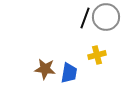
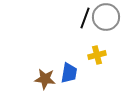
brown star: moved 10 px down
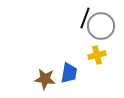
gray circle: moved 5 px left, 9 px down
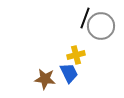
yellow cross: moved 21 px left
blue trapezoid: rotated 35 degrees counterclockwise
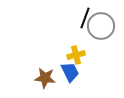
blue trapezoid: moved 1 px right, 1 px up
brown star: moved 1 px up
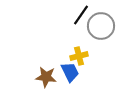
black line: moved 4 px left, 3 px up; rotated 15 degrees clockwise
yellow cross: moved 3 px right, 1 px down
brown star: moved 1 px right, 1 px up
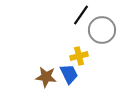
gray circle: moved 1 px right, 4 px down
blue trapezoid: moved 1 px left, 2 px down
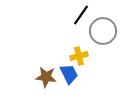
gray circle: moved 1 px right, 1 px down
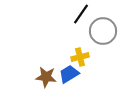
black line: moved 1 px up
yellow cross: moved 1 px right, 1 px down
blue trapezoid: rotated 95 degrees counterclockwise
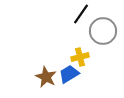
brown star: rotated 20 degrees clockwise
